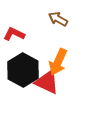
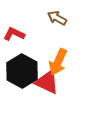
brown arrow: moved 1 px left, 1 px up
black hexagon: moved 1 px left, 1 px down
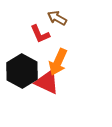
red L-shape: moved 26 px right; rotated 140 degrees counterclockwise
